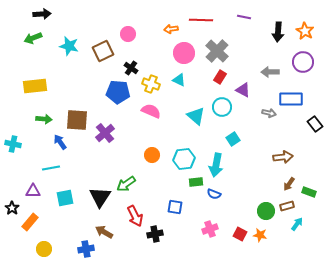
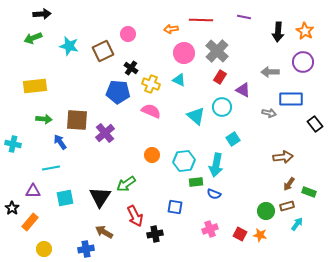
cyan hexagon at (184, 159): moved 2 px down
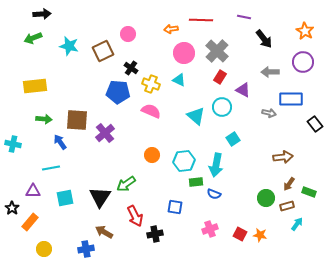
black arrow at (278, 32): moved 14 px left, 7 px down; rotated 42 degrees counterclockwise
green circle at (266, 211): moved 13 px up
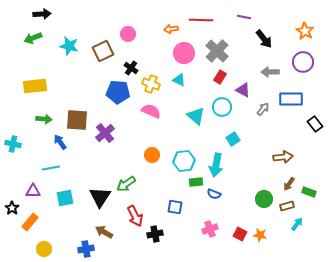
gray arrow at (269, 113): moved 6 px left, 4 px up; rotated 64 degrees counterclockwise
green circle at (266, 198): moved 2 px left, 1 px down
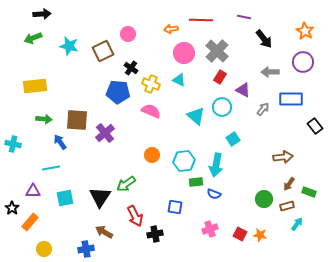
black rectangle at (315, 124): moved 2 px down
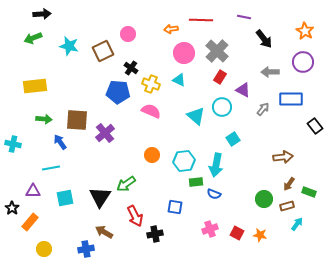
red square at (240, 234): moved 3 px left, 1 px up
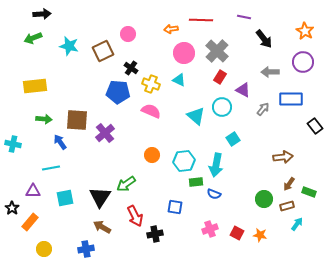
brown arrow at (104, 232): moved 2 px left, 5 px up
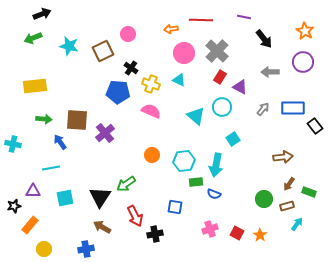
black arrow at (42, 14): rotated 18 degrees counterclockwise
purple triangle at (243, 90): moved 3 px left, 3 px up
blue rectangle at (291, 99): moved 2 px right, 9 px down
black star at (12, 208): moved 2 px right, 2 px up; rotated 24 degrees clockwise
orange rectangle at (30, 222): moved 3 px down
orange star at (260, 235): rotated 24 degrees clockwise
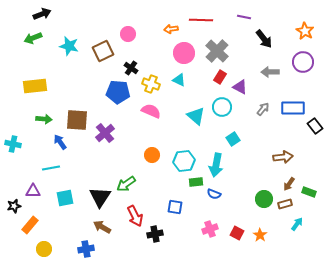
brown rectangle at (287, 206): moved 2 px left, 2 px up
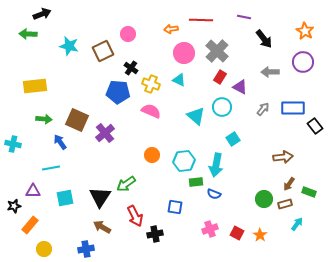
green arrow at (33, 38): moved 5 px left, 4 px up; rotated 24 degrees clockwise
brown square at (77, 120): rotated 20 degrees clockwise
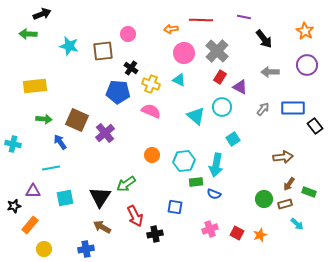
brown square at (103, 51): rotated 20 degrees clockwise
purple circle at (303, 62): moved 4 px right, 3 px down
cyan arrow at (297, 224): rotated 96 degrees clockwise
orange star at (260, 235): rotated 16 degrees clockwise
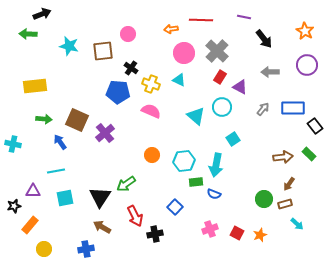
cyan line at (51, 168): moved 5 px right, 3 px down
green rectangle at (309, 192): moved 38 px up; rotated 24 degrees clockwise
blue square at (175, 207): rotated 35 degrees clockwise
